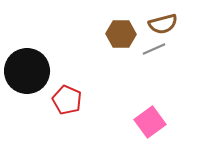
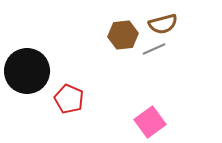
brown hexagon: moved 2 px right, 1 px down; rotated 8 degrees counterclockwise
red pentagon: moved 2 px right, 1 px up
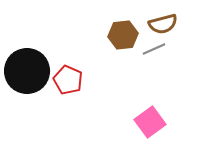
red pentagon: moved 1 px left, 19 px up
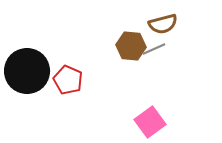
brown hexagon: moved 8 px right, 11 px down; rotated 12 degrees clockwise
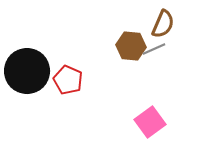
brown semicircle: rotated 52 degrees counterclockwise
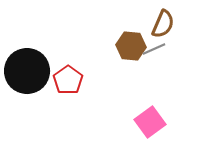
red pentagon: rotated 12 degrees clockwise
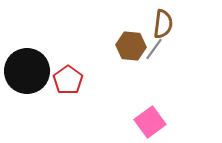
brown semicircle: rotated 16 degrees counterclockwise
gray line: rotated 30 degrees counterclockwise
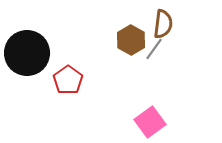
brown hexagon: moved 6 px up; rotated 24 degrees clockwise
black circle: moved 18 px up
